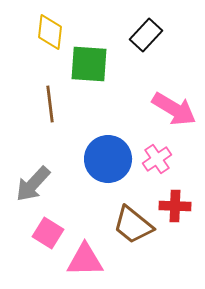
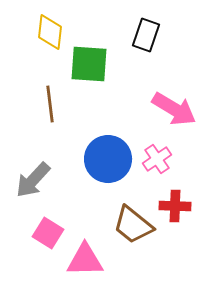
black rectangle: rotated 24 degrees counterclockwise
gray arrow: moved 4 px up
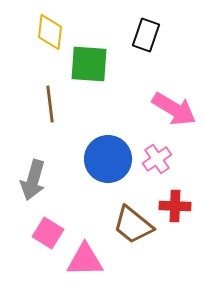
gray arrow: rotated 27 degrees counterclockwise
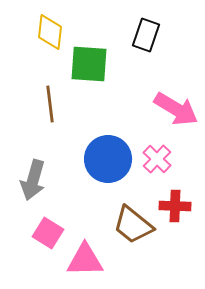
pink arrow: moved 2 px right
pink cross: rotated 12 degrees counterclockwise
